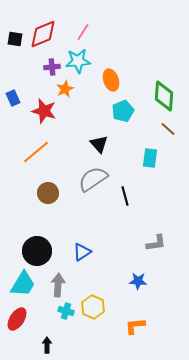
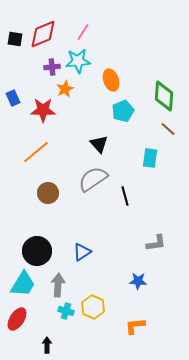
red star: moved 1 px left, 1 px up; rotated 15 degrees counterclockwise
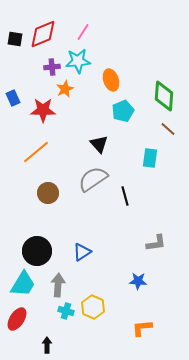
orange L-shape: moved 7 px right, 2 px down
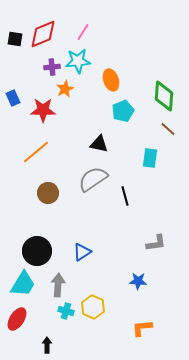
black triangle: rotated 36 degrees counterclockwise
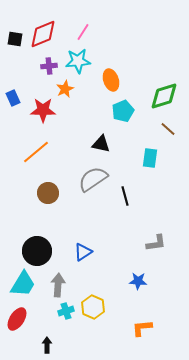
purple cross: moved 3 px left, 1 px up
green diamond: rotated 68 degrees clockwise
black triangle: moved 2 px right
blue triangle: moved 1 px right
cyan cross: rotated 35 degrees counterclockwise
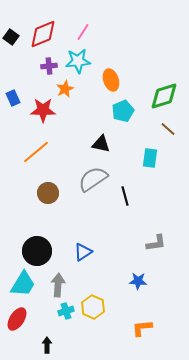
black square: moved 4 px left, 2 px up; rotated 28 degrees clockwise
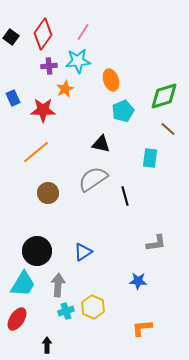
red diamond: rotated 32 degrees counterclockwise
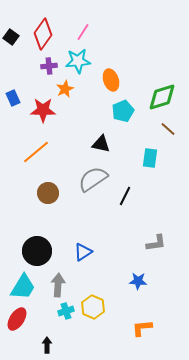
green diamond: moved 2 px left, 1 px down
black line: rotated 42 degrees clockwise
cyan trapezoid: moved 3 px down
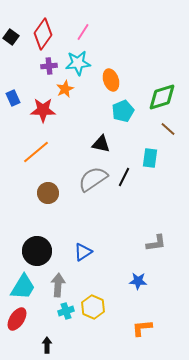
cyan star: moved 2 px down
black line: moved 1 px left, 19 px up
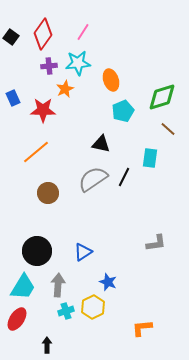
blue star: moved 30 px left, 1 px down; rotated 18 degrees clockwise
yellow hexagon: rotated 10 degrees clockwise
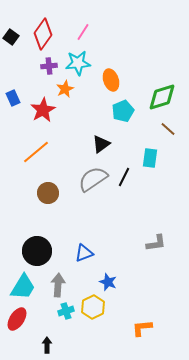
red star: rotated 30 degrees counterclockwise
black triangle: rotated 48 degrees counterclockwise
blue triangle: moved 1 px right, 1 px down; rotated 12 degrees clockwise
